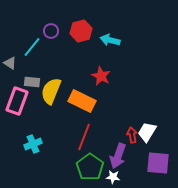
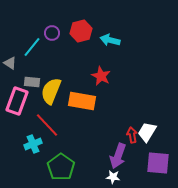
purple circle: moved 1 px right, 2 px down
orange rectangle: rotated 16 degrees counterclockwise
red line: moved 37 px left, 12 px up; rotated 64 degrees counterclockwise
green pentagon: moved 29 px left
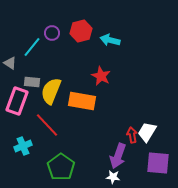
cyan cross: moved 10 px left, 2 px down
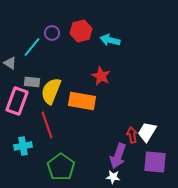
red line: rotated 24 degrees clockwise
cyan cross: rotated 12 degrees clockwise
purple square: moved 3 px left, 1 px up
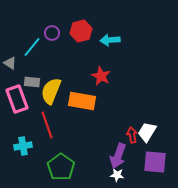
cyan arrow: rotated 18 degrees counterclockwise
pink rectangle: moved 2 px up; rotated 40 degrees counterclockwise
white star: moved 4 px right, 2 px up
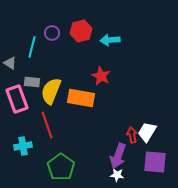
cyan line: rotated 25 degrees counterclockwise
orange rectangle: moved 1 px left, 3 px up
